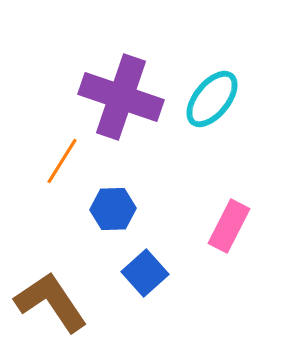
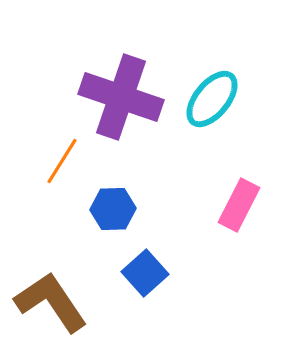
pink rectangle: moved 10 px right, 21 px up
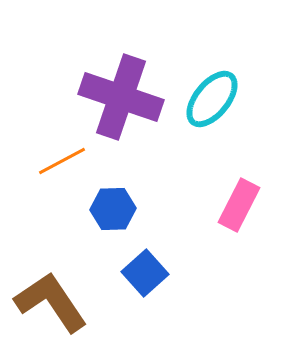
orange line: rotated 30 degrees clockwise
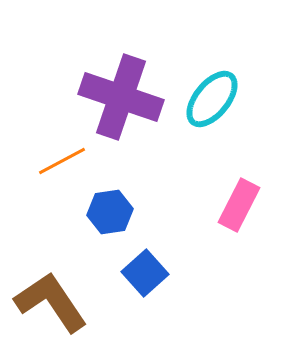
blue hexagon: moved 3 px left, 3 px down; rotated 6 degrees counterclockwise
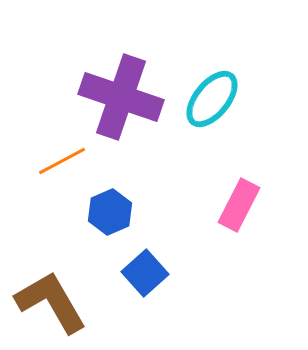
blue hexagon: rotated 15 degrees counterclockwise
brown L-shape: rotated 4 degrees clockwise
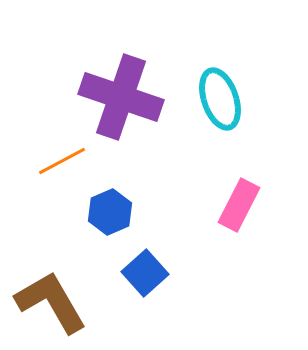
cyan ellipse: moved 8 px right; rotated 58 degrees counterclockwise
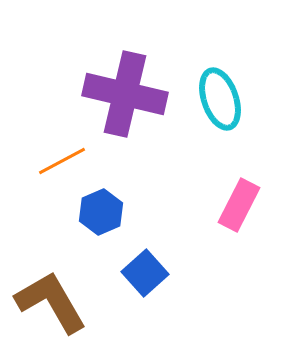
purple cross: moved 4 px right, 3 px up; rotated 6 degrees counterclockwise
blue hexagon: moved 9 px left
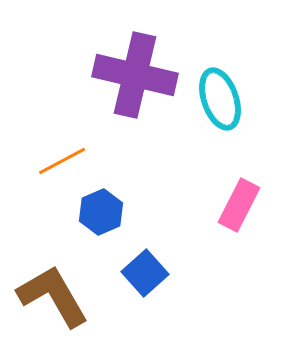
purple cross: moved 10 px right, 19 px up
brown L-shape: moved 2 px right, 6 px up
